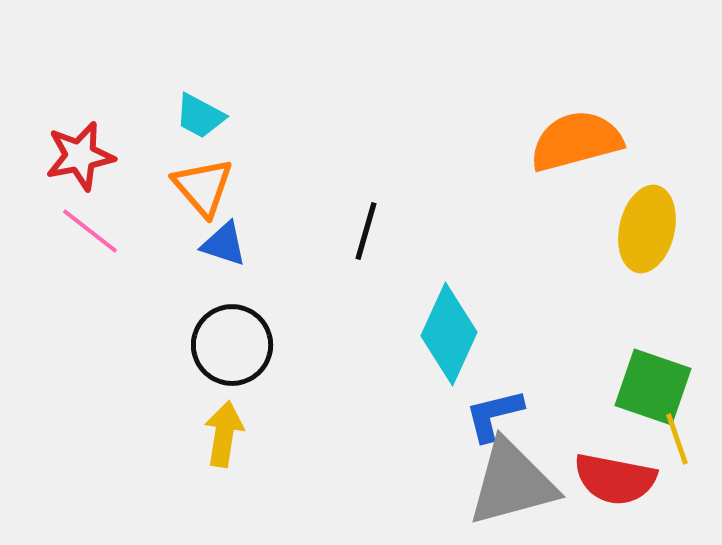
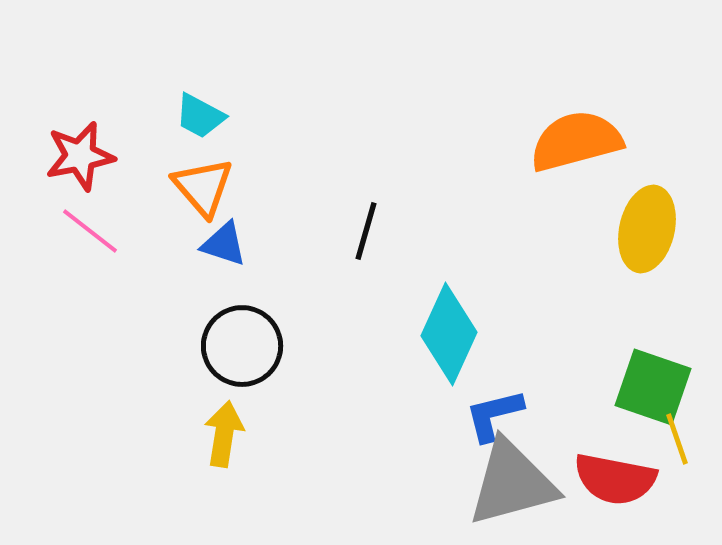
black circle: moved 10 px right, 1 px down
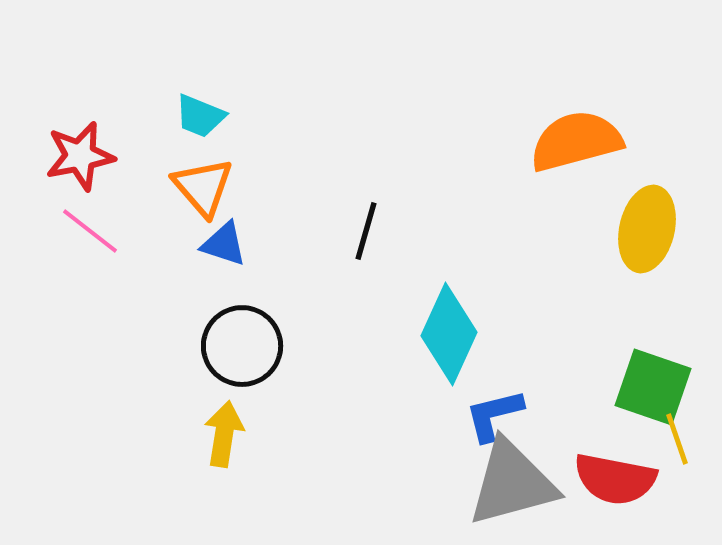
cyan trapezoid: rotated 6 degrees counterclockwise
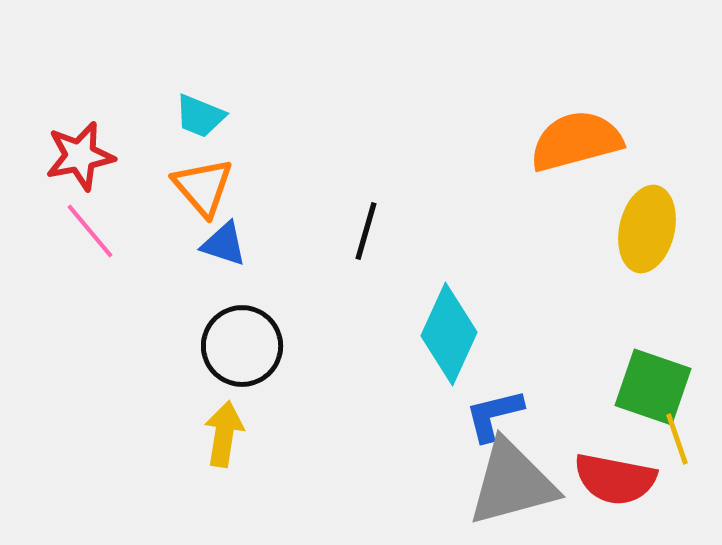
pink line: rotated 12 degrees clockwise
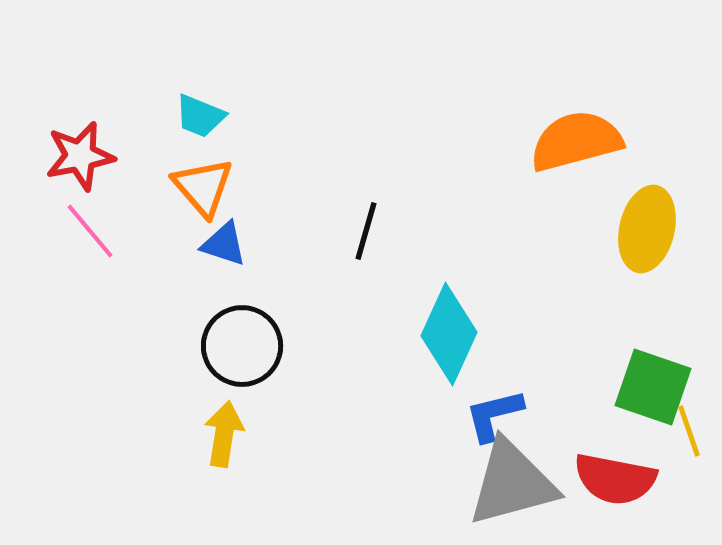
yellow line: moved 12 px right, 8 px up
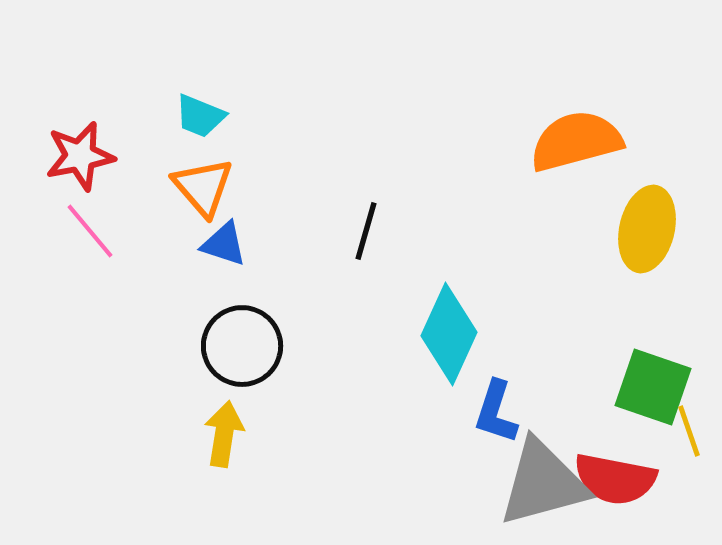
blue L-shape: moved 2 px right, 3 px up; rotated 58 degrees counterclockwise
gray triangle: moved 31 px right
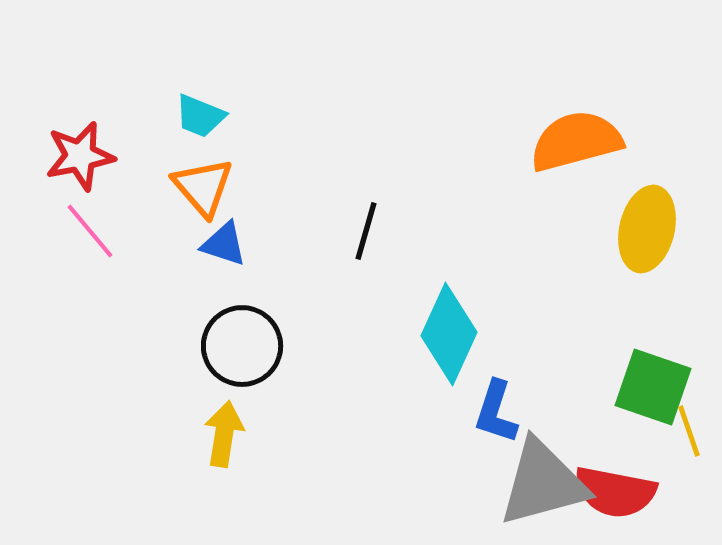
red semicircle: moved 13 px down
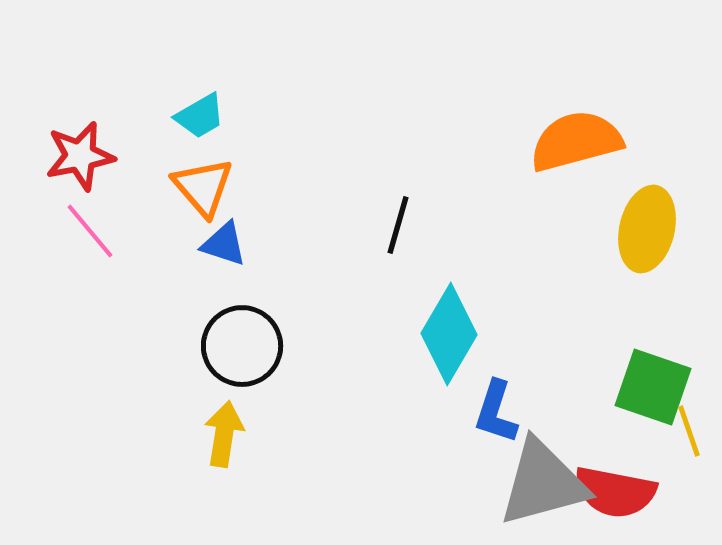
cyan trapezoid: rotated 52 degrees counterclockwise
black line: moved 32 px right, 6 px up
cyan diamond: rotated 6 degrees clockwise
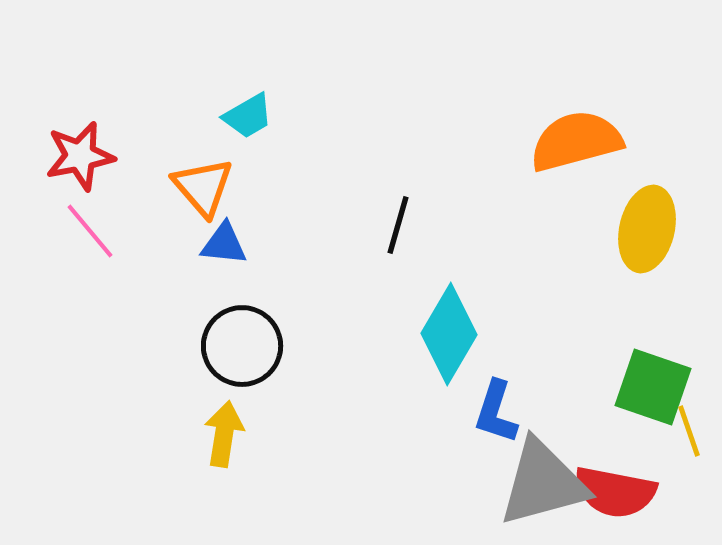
cyan trapezoid: moved 48 px right
blue triangle: rotated 12 degrees counterclockwise
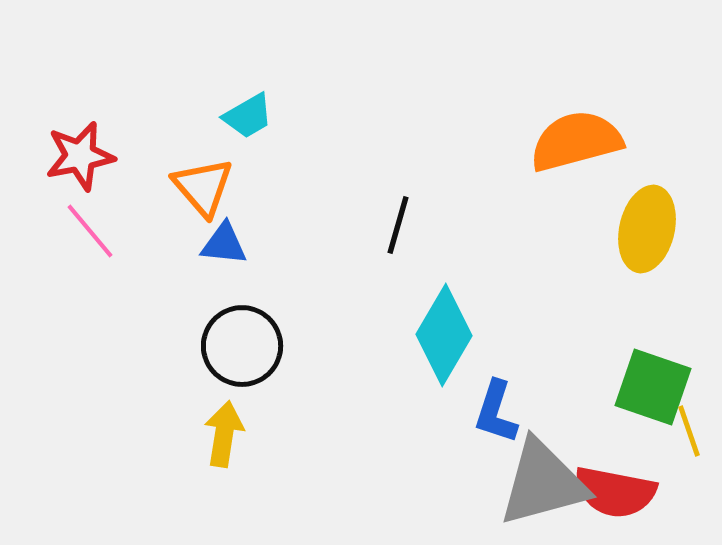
cyan diamond: moved 5 px left, 1 px down
